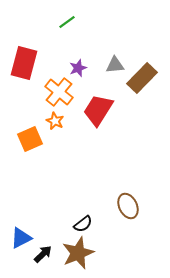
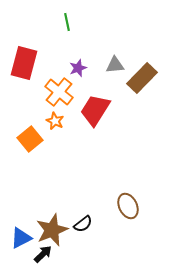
green line: rotated 66 degrees counterclockwise
red trapezoid: moved 3 px left
orange square: rotated 15 degrees counterclockwise
brown star: moved 26 px left, 23 px up
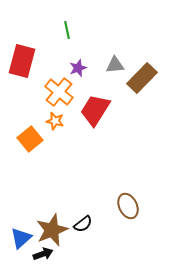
green line: moved 8 px down
red rectangle: moved 2 px left, 2 px up
orange star: rotated 12 degrees counterclockwise
blue triangle: rotated 15 degrees counterclockwise
black arrow: rotated 24 degrees clockwise
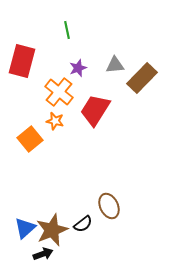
brown ellipse: moved 19 px left
blue triangle: moved 4 px right, 10 px up
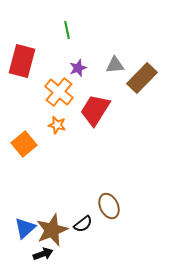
orange star: moved 2 px right, 4 px down
orange square: moved 6 px left, 5 px down
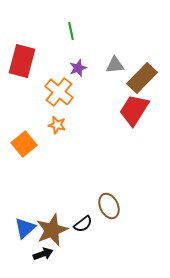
green line: moved 4 px right, 1 px down
red trapezoid: moved 39 px right
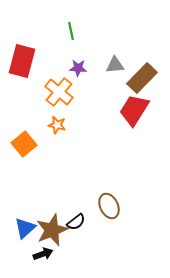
purple star: rotated 24 degrees clockwise
black semicircle: moved 7 px left, 2 px up
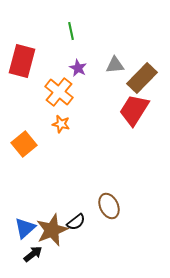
purple star: rotated 24 degrees clockwise
orange star: moved 4 px right, 1 px up
black arrow: moved 10 px left; rotated 18 degrees counterclockwise
